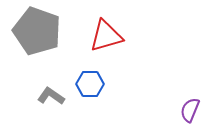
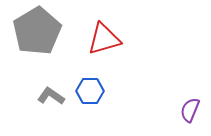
gray pentagon: rotated 21 degrees clockwise
red triangle: moved 2 px left, 3 px down
blue hexagon: moved 7 px down
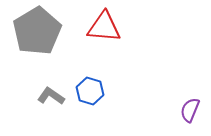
red triangle: moved 12 px up; rotated 21 degrees clockwise
blue hexagon: rotated 16 degrees clockwise
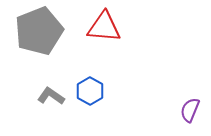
gray pentagon: moved 2 px right; rotated 9 degrees clockwise
blue hexagon: rotated 12 degrees clockwise
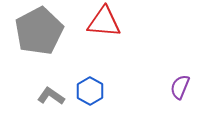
red triangle: moved 5 px up
gray pentagon: rotated 6 degrees counterclockwise
purple semicircle: moved 10 px left, 23 px up
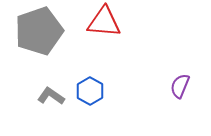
gray pentagon: rotated 9 degrees clockwise
purple semicircle: moved 1 px up
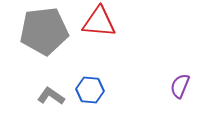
red triangle: moved 5 px left
gray pentagon: moved 5 px right; rotated 12 degrees clockwise
blue hexagon: moved 1 px up; rotated 24 degrees counterclockwise
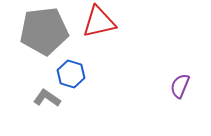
red triangle: rotated 18 degrees counterclockwise
blue hexagon: moved 19 px left, 16 px up; rotated 12 degrees clockwise
gray L-shape: moved 4 px left, 2 px down
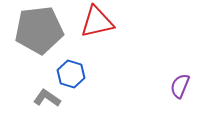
red triangle: moved 2 px left
gray pentagon: moved 5 px left, 1 px up
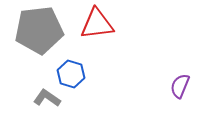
red triangle: moved 2 px down; rotated 6 degrees clockwise
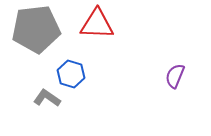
red triangle: rotated 9 degrees clockwise
gray pentagon: moved 3 px left, 1 px up
purple semicircle: moved 5 px left, 10 px up
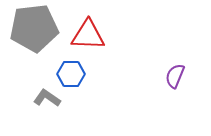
red triangle: moved 9 px left, 11 px down
gray pentagon: moved 2 px left, 1 px up
blue hexagon: rotated 16 degrees counterclockwise
